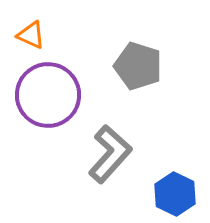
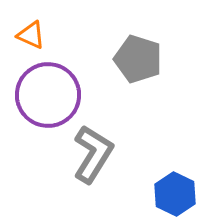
gray pentagon: moved 7 px up
gray L-shape: moved 17 px left; rotated 10 degrees counterclockwise
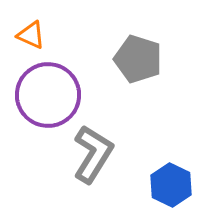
blue hexagon: moved 4 px left, 9 px up
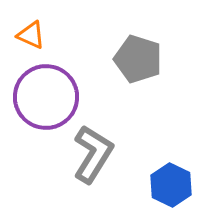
purple circle: moved 2 px left, 2 px down
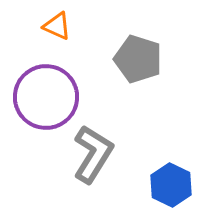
orange triangle: moved 26 px right, 9 px up
